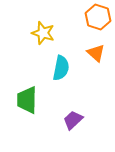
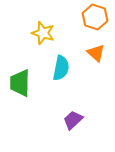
orange hexagon: moved 3 px left
green trapezoid: moved 7 px left, 17 px up
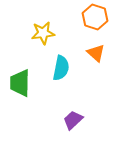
yellow star: rotated 25 degrees counterclockwise
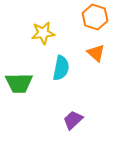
green trapezoid: moved 1 px left; rotated 92 degrees counterclockwise
